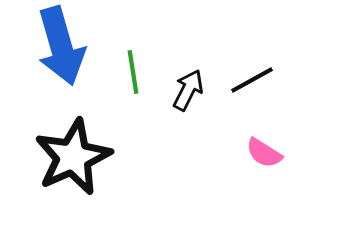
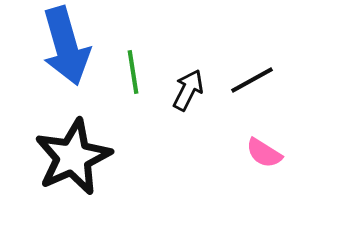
blue arrow: moved 5 px right
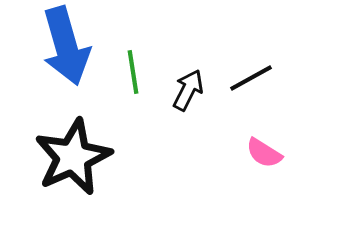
black line: moved 1 px left, 2 px up
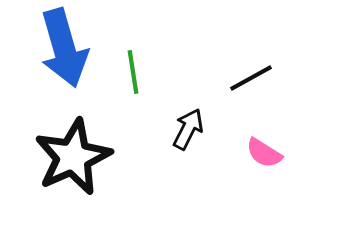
blue arrow: moved 2 px left, 2 px down
black arrow: moved 39 px down
